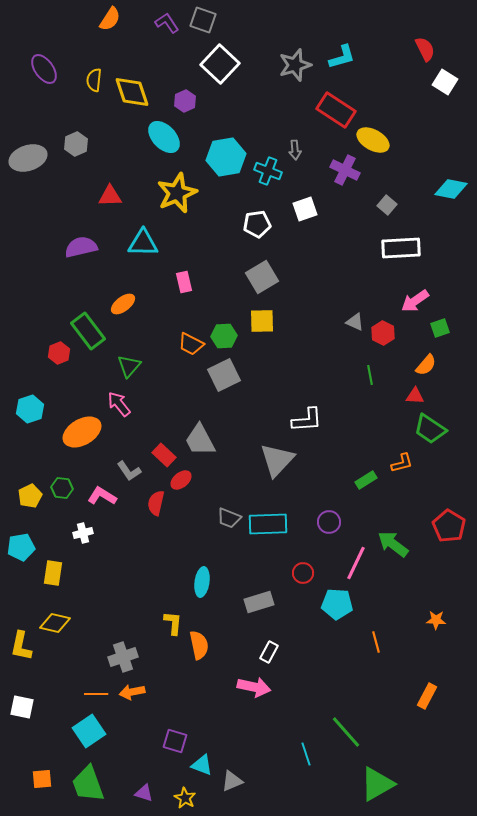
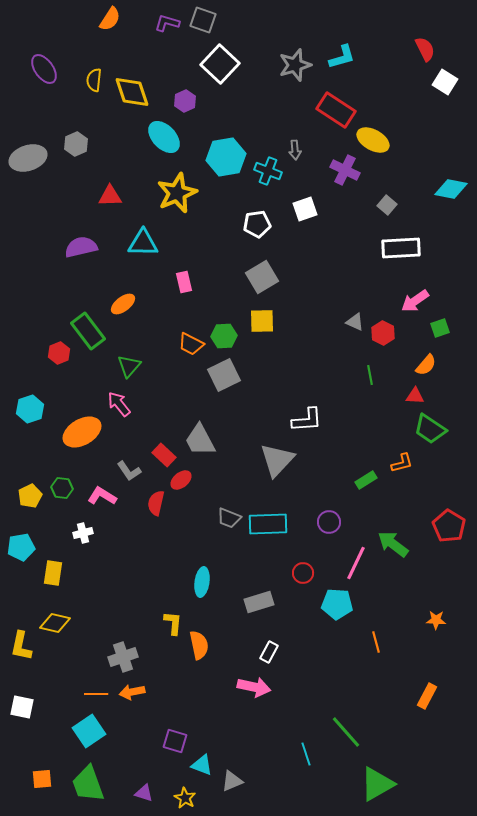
purple L-shape at (167, 23): rotated 40 degrees counterclockwise
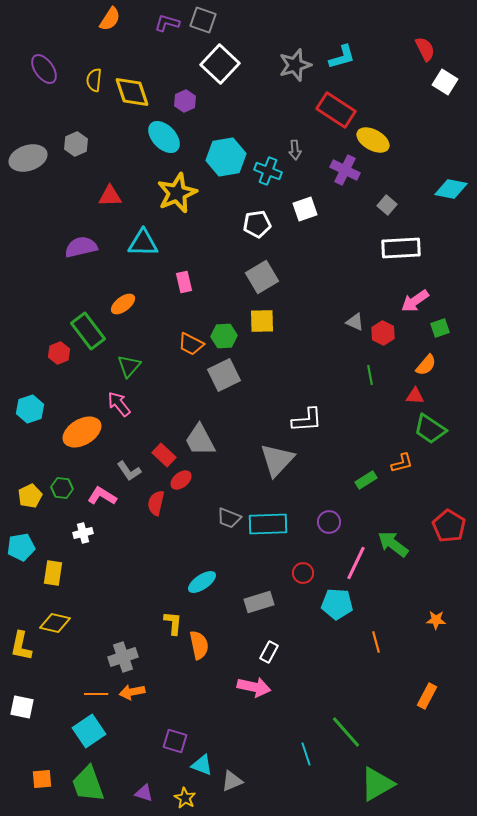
cyan ellipse at (202, 582): rotated 48 degrees clockwise
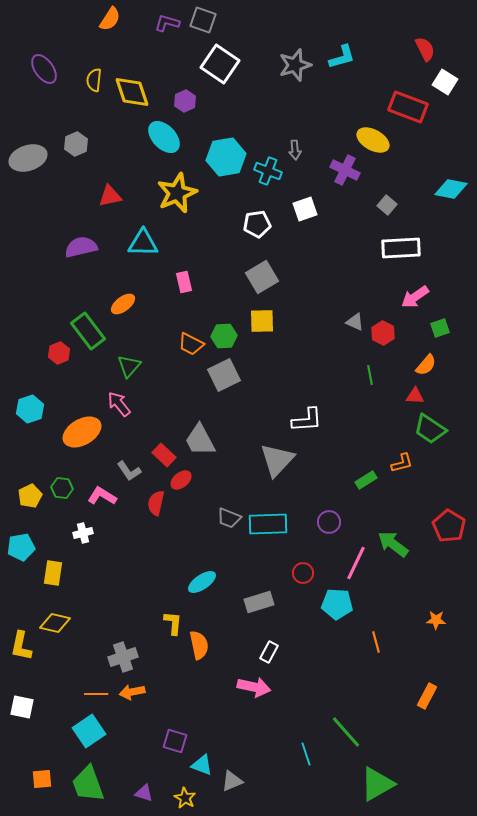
white square at (220, 64): rotated 9 degrees counterclockwise
red rectangle at (336, 110): moved 72 px right, 3 px up; rotated 12 degrees counterclockwise
red triangle at (110, 196): rotated 10 degrees counterclockwise
pink arrow at (415, 301): moved 4 px up
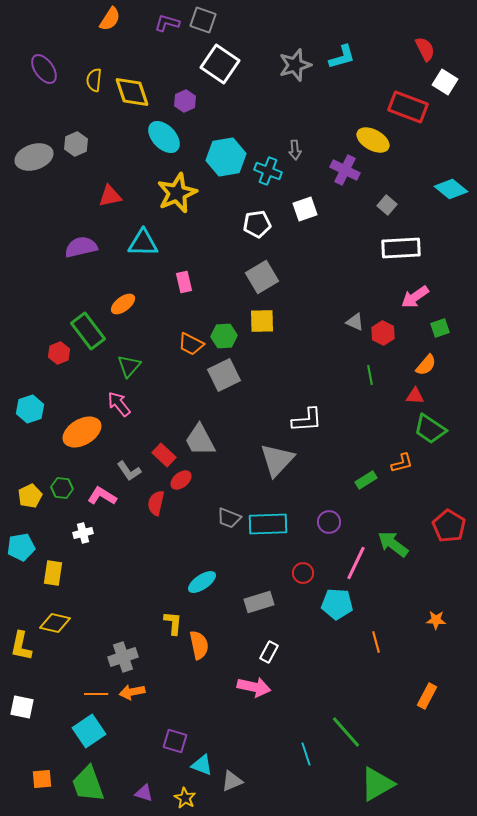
gray ellipse at (28, 158): moved 6 px right, 1 px up
cyan diamond at (451, 189): rotated 28 degrees clockwise
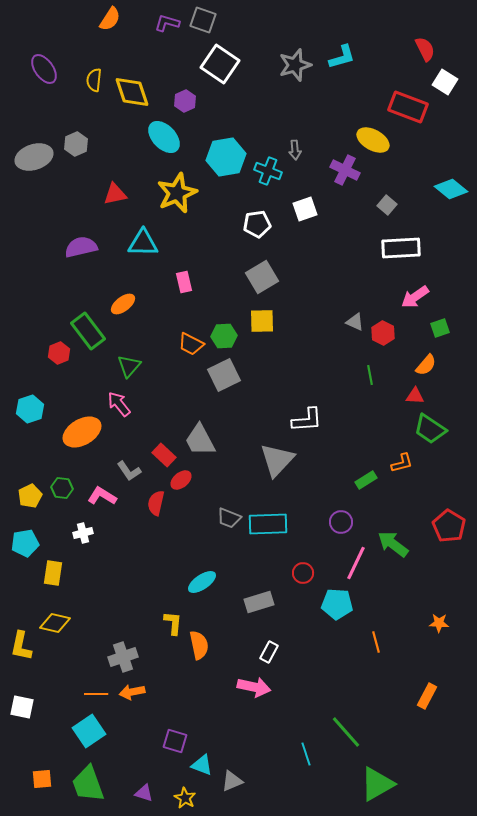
red triangle at (110, 196): moved 5 px right, 2 px up
purple circle at (329, 522): moved 12 px right
cyan pentagon at (21, 547): moved 4 px right, 4 px up
orange star at (436, 620): moved 3 px right, 3 px down
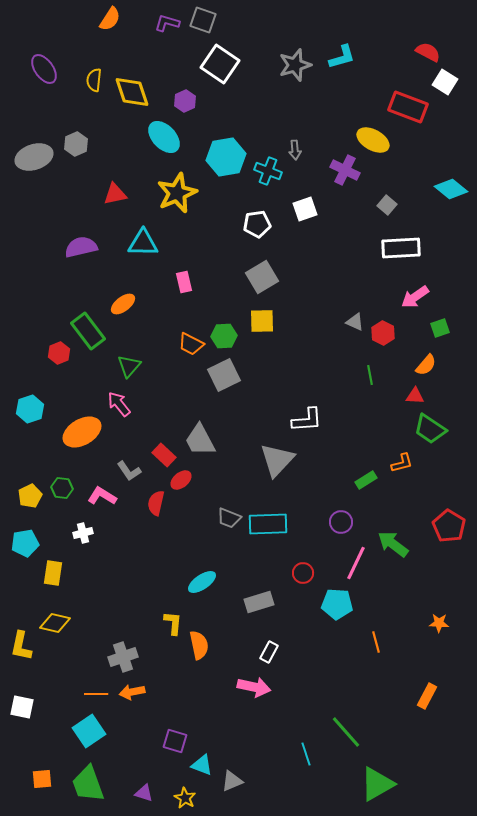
red semicircle at (425, 49): moved 3 px right, 3 px down; rotated 35 degrees counterclockwise
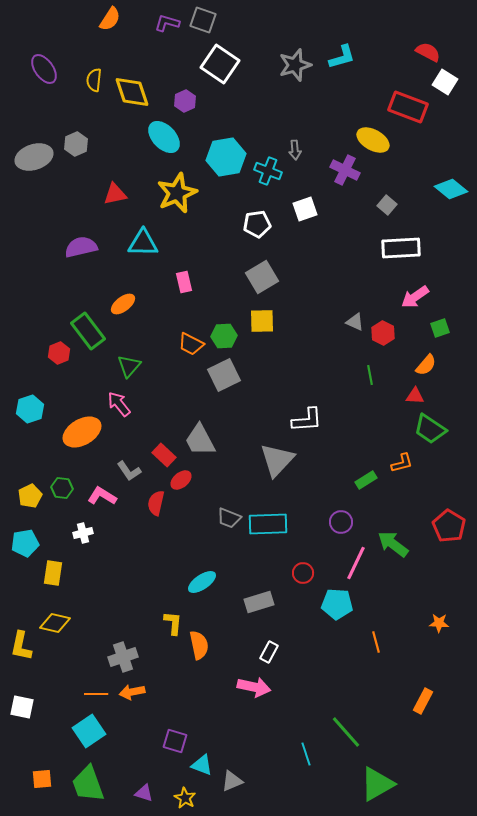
orange rectangle at (427, 696): moved 4 px left, 5 px down
